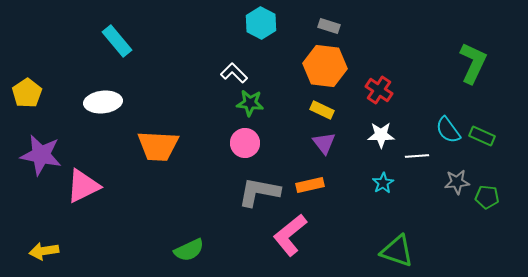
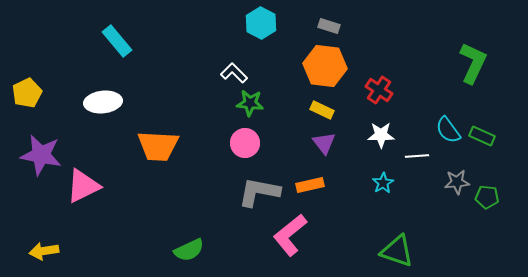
yellow pentagon: rotated 8 degrees clockwise
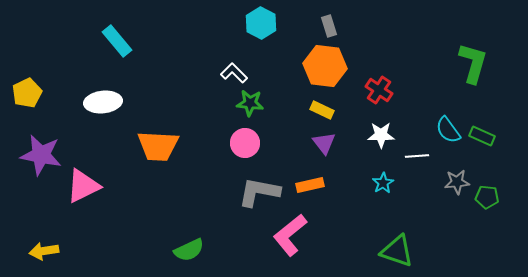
gray rectangle: rotated 55 degrees clockwise
green L-shape: rotated 9 degrees counterclockwise
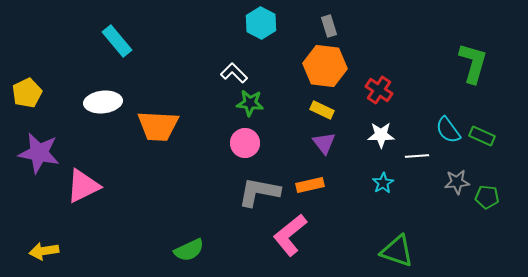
orange trapezoid: moved 20 px up
purple star: moved 2 px left, 2 px up
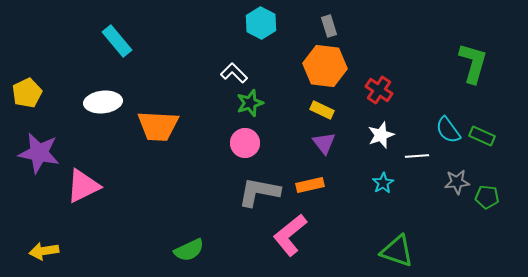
green star: rotated 24 degrees counterclockwise
white star: rotated 20 degrees counterclockwise
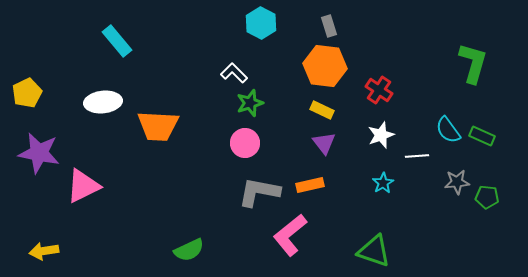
green triangle: moved 23 px left
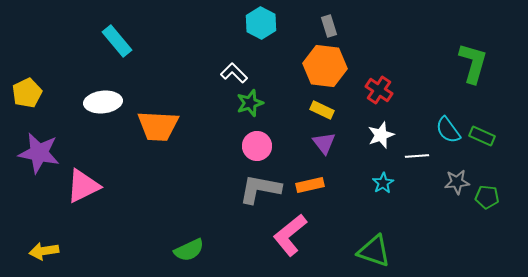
pink circle: moved 12 px right, 3 px down
gray L-shape: moved 1 px right, 3 px up
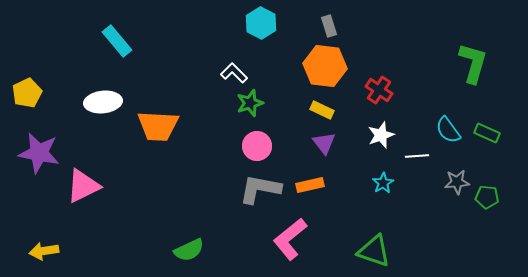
green rectangle: moved 5 px right, 3 px up
pink L-shape: moved 4 px down
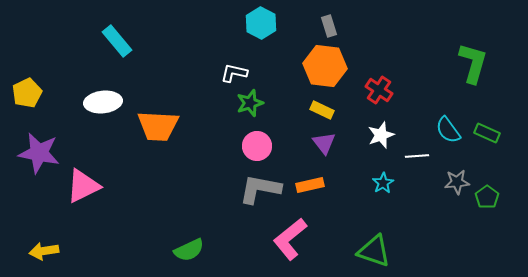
white L-shape: rotated 32 degrees counterclockwise
green pentagon: rotated 30 degrees clockwise
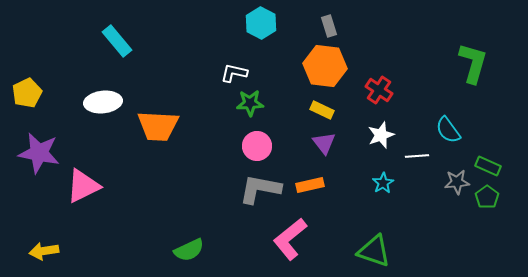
green star: rotated 16 degrees clockwise
green rectangle: moved 1 px right, 33 px down
